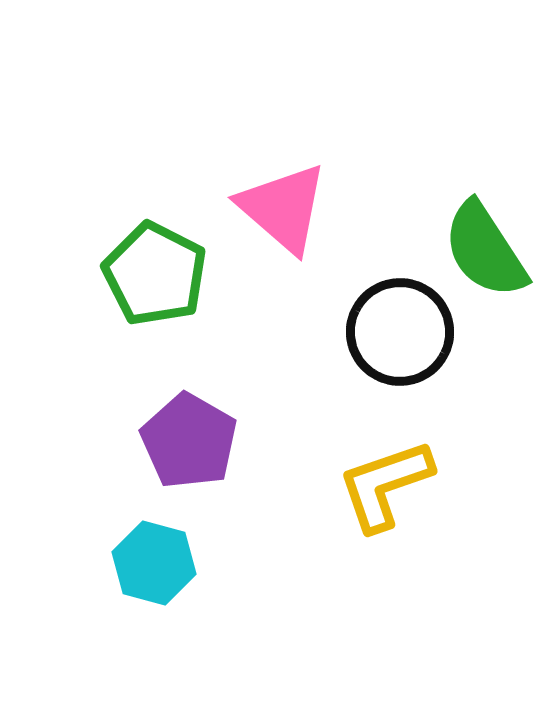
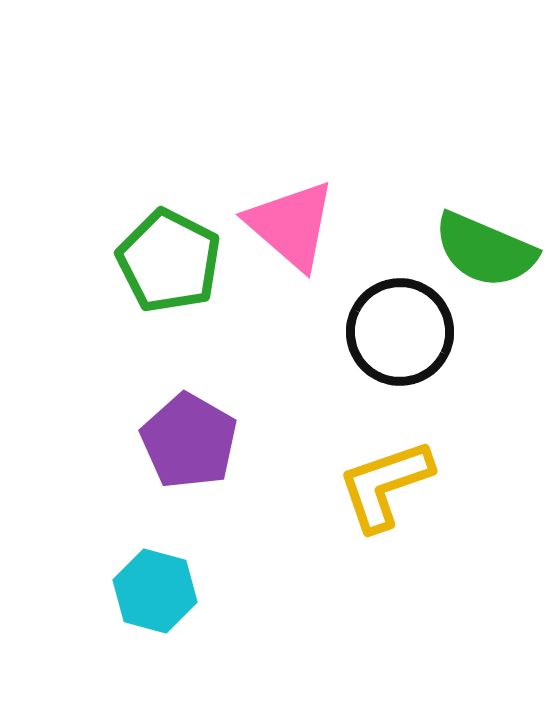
pink triangle: moved 8 px right, 17 px down
green semicircle: rotated 34 degrees counterclockwise
green pentagon: moved 14 px right, 13 px up
cyan hexagon: moved 1 px right, 28 px down
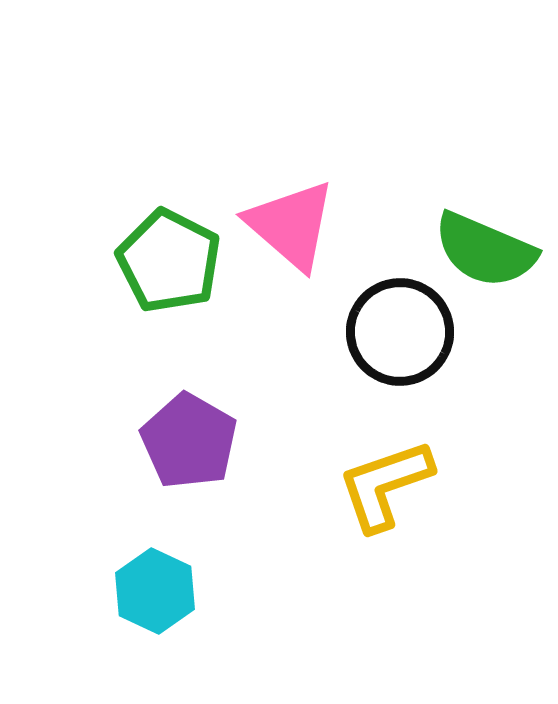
cyan hexagon: rotated 10 degrees clockwise
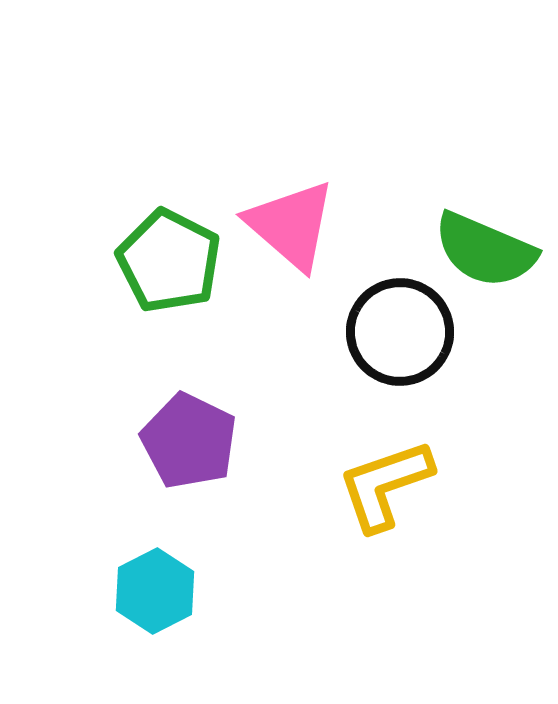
purple pentagon: rotated 4 degrees counterclockwise
cyan hexagon: rotated 8 degrees clockwise
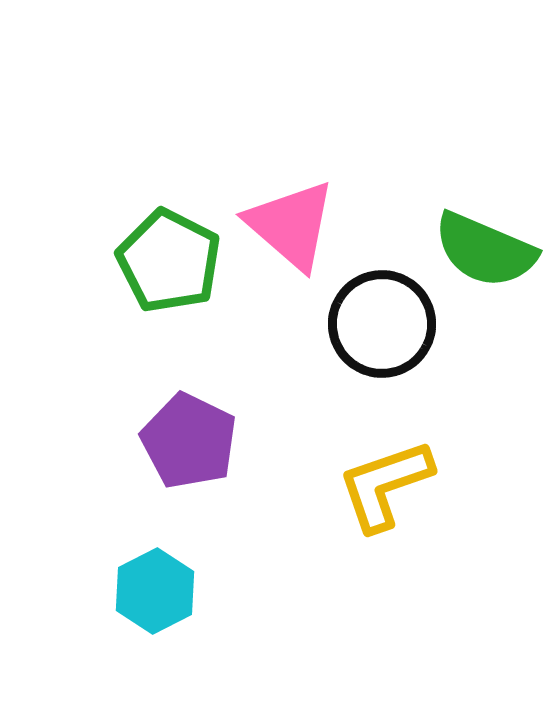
black circle: moved 18 px left, 8 px up
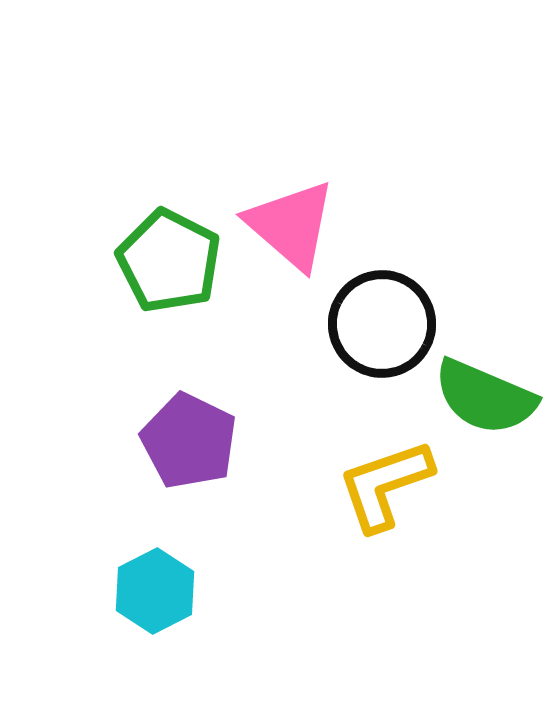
green semicircle: moved 147 px down
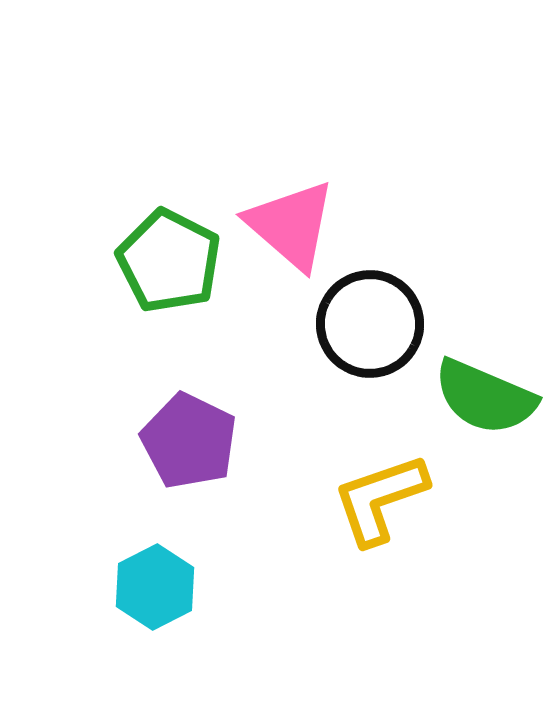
black circle: moved 12 px left
yellow L-shape: moved 5 px left, 14 px down
cyan hexagon: moved 4 px up
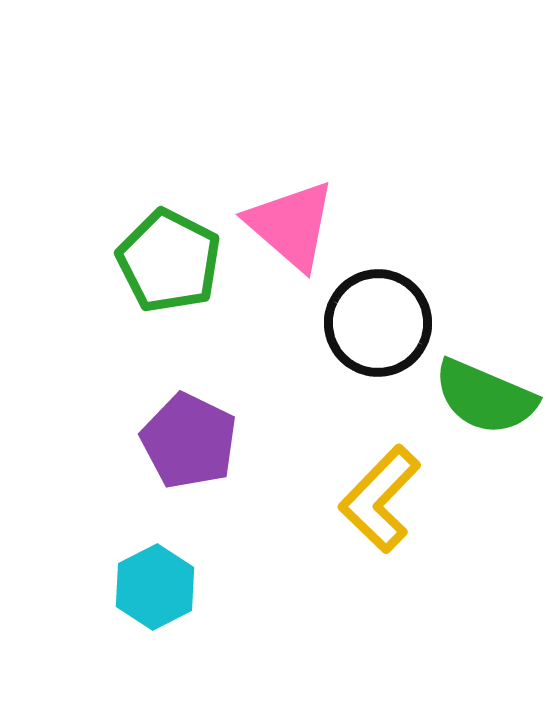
black circle: moved 8 px right, 1 px up
yellow L-shape: rotated 27 degrees counterclockwise
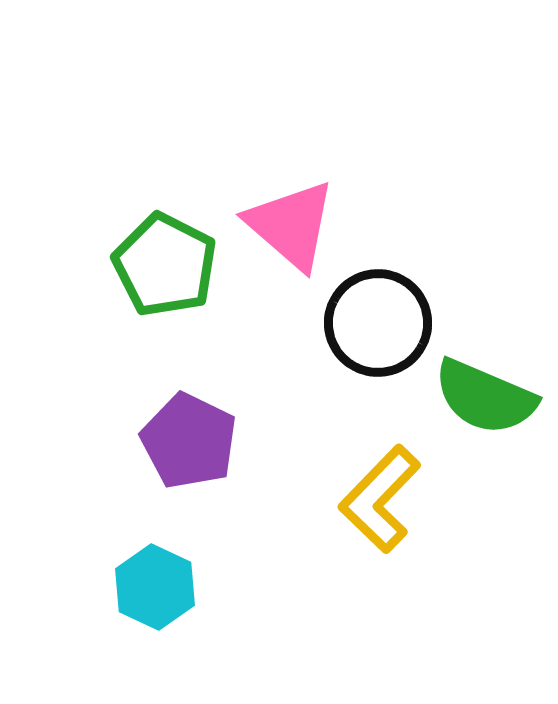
green pentagon: moved 4 px left, 4 px down
cyan hexagon: rotated 8 degrees counterclockwise
